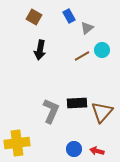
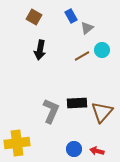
blue rectangle: moved 2 px right
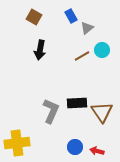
brown triangle: rotated 15 degrees counterclockwise
blue circle: moved 1 px right, 2 px up
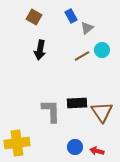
gray L-shape: rotated 25 degrees counterclockwise
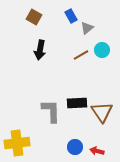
brown line: moved 1 px left, 1 px up
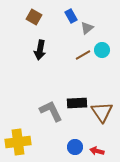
brown line: moved 2 px right
gray L-shape: rotated 25 degrees counterclockwise
yellow cross: moved 1 px right, 1 px up
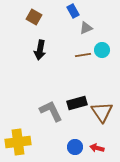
blue rectangle: moved 2 px right, 5 px up
gray triangle: moved 1 px left; rotated 16 degrees clockwise
brown line: rotated 21 degrees clockwise
black rectangle: rotated 12 degrees counterclockwise
red arrow: moved 3 px up
